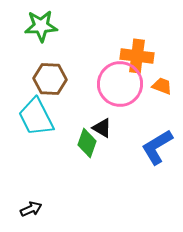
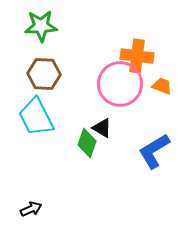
brown hexagon: moved 6 px left, 5 px up
blue L-shape: moved 3 px left, 4 px down
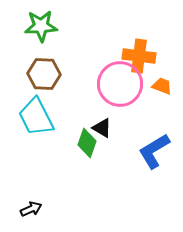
orange cross: moved 2 px right
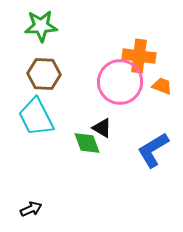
pink circle: moved 2 px up
green diamond: rotated 40 degrees counterclockwise
blue L-shape: moved 1 px left, 1 px up
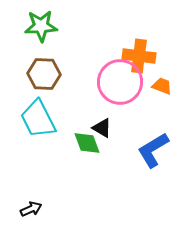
cyan trapezoid: moved 2 px right, 2 px down
